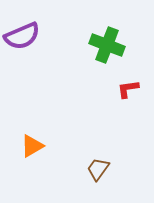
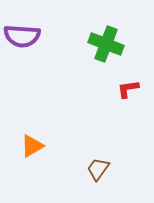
purple semicircle: rotated 27 degrees clockwise
green cross: moved 1 px left, 1 px up
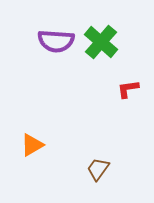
purple semicircle: moved 34 px right, 5 px down
green cross: moved 5 px left, 2 px up; rotated 20 degrees clockwise
orange triangle: moved 1 px up
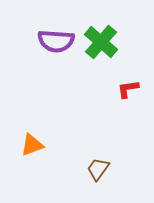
orange triangle: rotated 10 degrees clockwise
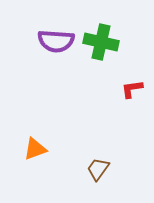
green cross: rotated 28 degrees counterclockwise
red L-shape: moved 4 px right
orange triangle: moved 3 px right, 4 px down
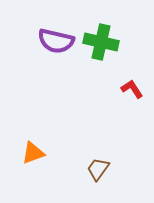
purple semicircle: rotated 9 degrees clockwise
red L-shape: rotated 65 degrees clockwise
orange triangle: moved 2 px left, 4 px down
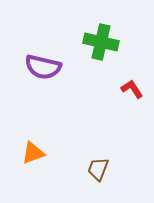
purple semicircle: moved 13 px left, 26 px down
brown trapezoid: rotated 15 degrees counterclockwise
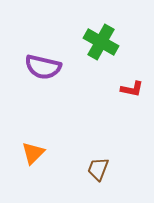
green cross: rotated 16 degrees clockwise
red L-shape: rotated 135 degrees clockwise
orange triangle: rotated 25 degrees counterclockwise
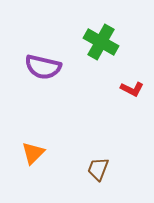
red L-shape: rotated 15 degrees clockwise
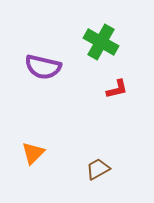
red L-shape: moved 15 px left; rotated 40 degrees counterclockwise
brown trapezoid: rotated 40 degrees clockwise
